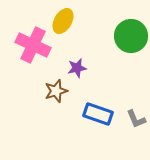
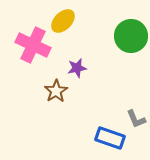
yellow ellipse: rotated 15 degrees clockwise
brown star: rotated 15 degrees counterclockwise
blue rectangle: moved 12 px right, 24 px down
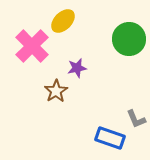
green circle: moved 2 px left, 3 px down
pink cross: moved 1 px left, 1 px down; rotated 20 degrees clockwise
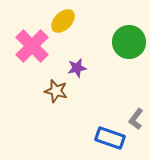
green circle: moved 3 px down
brown star: rotated 25 degrees counterclockwise
gray L-shape: rotated 60 degrees clockwise
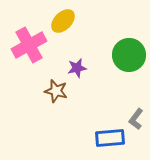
green circle: moved 13 px down
pink cross: moved 3 px left, 1 px up; rotated 16 degrees clockwise
blue rectangle: rotated 24 degrees counterclockwise
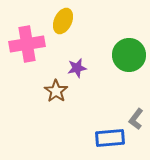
yellow ellipse: rotated 20 degrees counterclockwise
pink cross: moved 2 px left, 1 px up; rotated 20 degrees clockwise
brown star: rotated 20 degrees clockwise
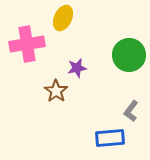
yellow ellipse: moved 3 px up
gray L-shape: moved 5 px left, 8 px up
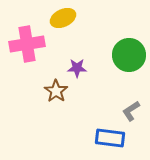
yellow ellipse: rotated 40 degrees clockwise
purple star: rotated 12 degrees clockwise
gray L-shape: rotated 20 degrees clockwise
blue rectangle: rotated 12 degrees clockwise
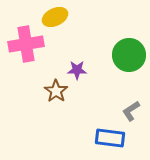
yellow ellipse: moved 8 px left, 1 px up
pink cross: moved 1 px left
purple star: moved 2 px down
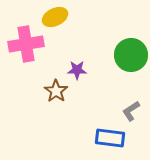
green circle: moved 2 px right
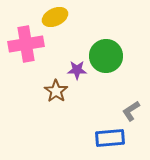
green circle: moved 25 px left, 1 px down
blue rectangle: rotated 12 degrees counterclockwise
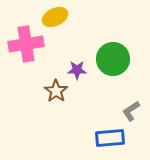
green circle: moved 7 px right, 3 px down
